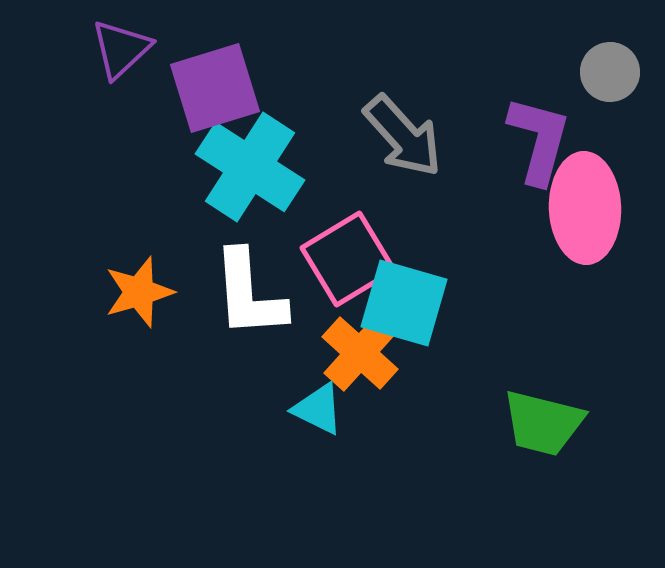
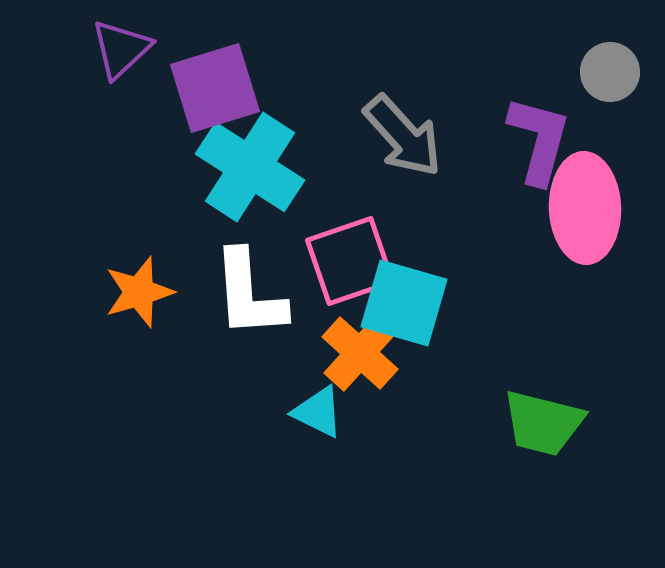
pink square: moved 2 px right, 2 px down; rotated 12 degrees clockwise
cyan triangle: moved 3 px down
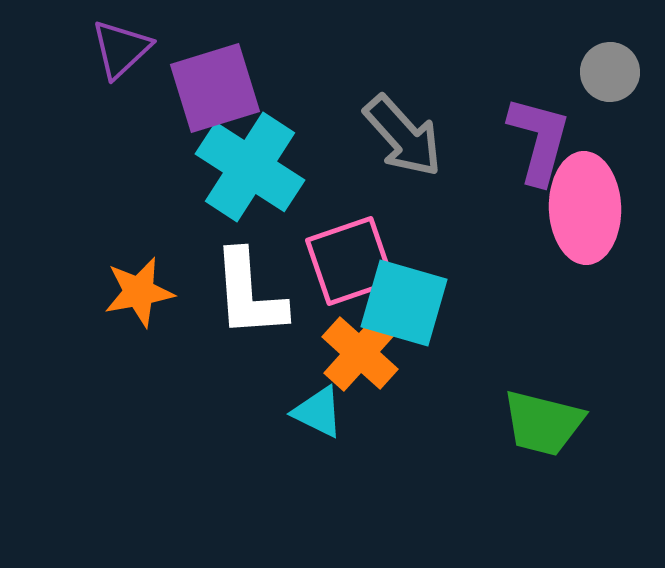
orange star: rotated 6 degrees clockwise
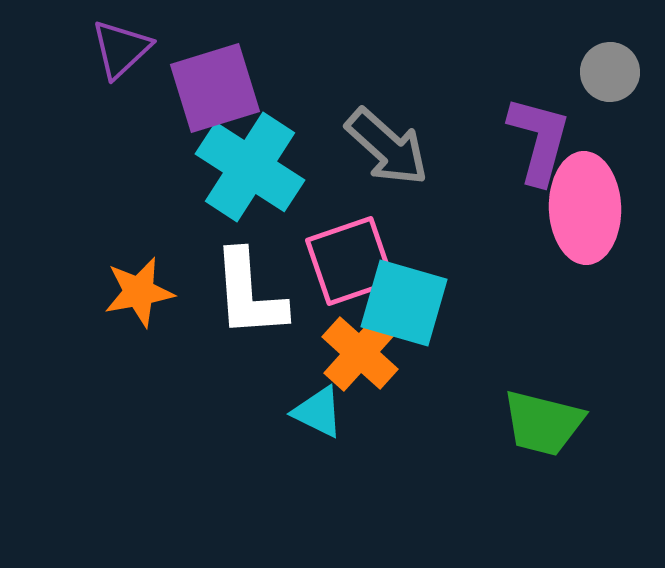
gray arrow: moved 16 px left, 11 px down; rotated 6 degrees counterclockwise
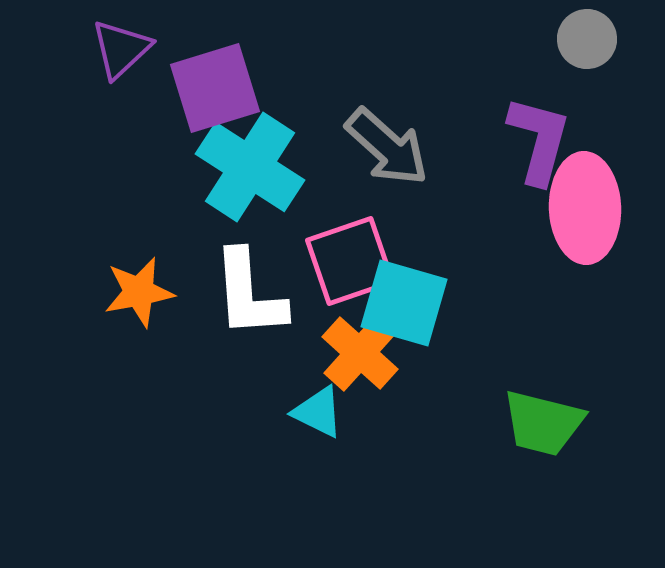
gray circle: moved 23 px left, 33 px up
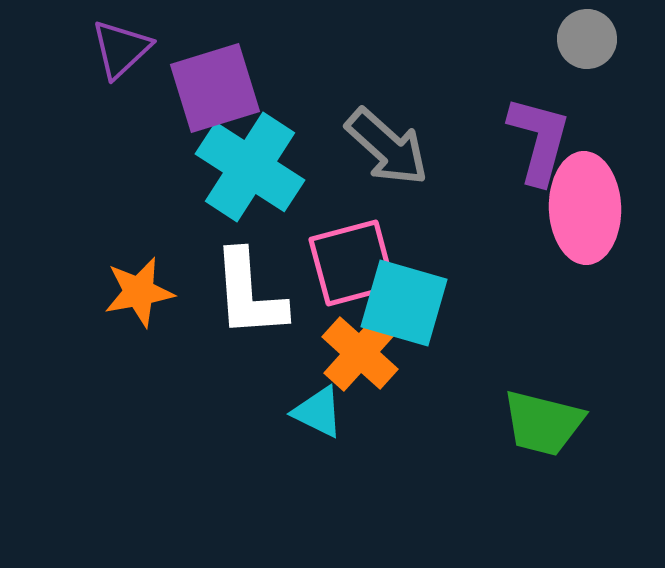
pink square: moved 2 px right, 2 px down; rotated 4 degrees clockwise
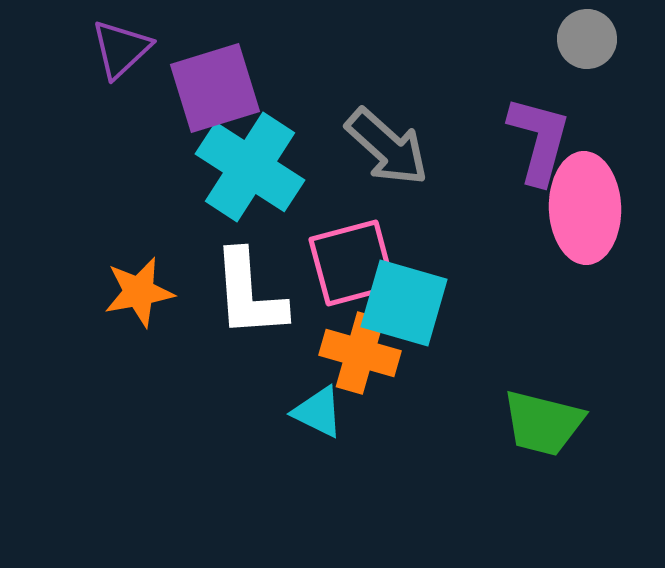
orange cross: rotated 26 degrees counterclockwise
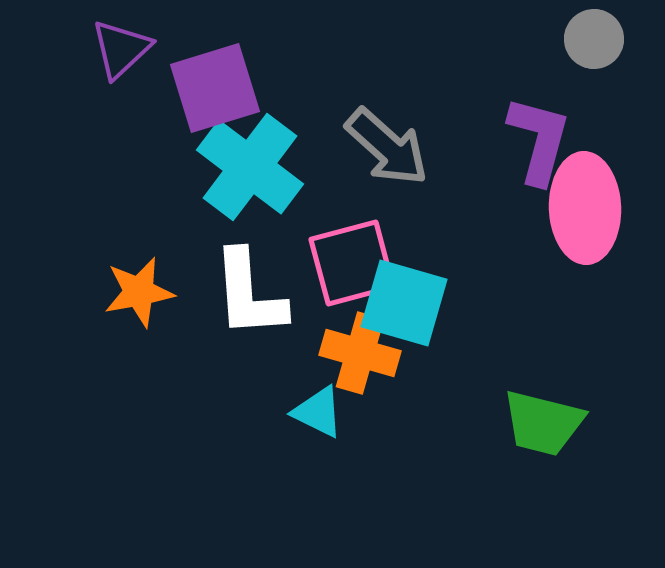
gray circle: moved 7 px right
cyan cross: rotated 4 degrees clockwise
